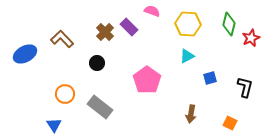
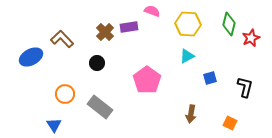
purple rectangle: rotated 54 degrees counterclockwise
blue ellipse: moved 6 px right, 3 px down
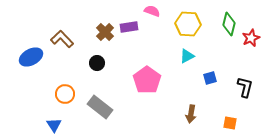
orange square: rotated 16 degrees counterclockwise
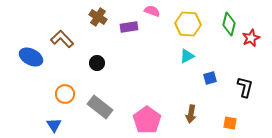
brown cross: moved 7 px left, 15 px up; rotated 12 degrees counterclockwise
blue ellipse: rotated 55 degrees clockwise
pink pentagon: moved 40 px down
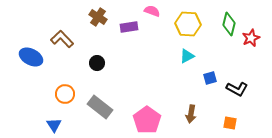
black L-shape: moved 8 px left, 2 px down; rotated 105 degrees clockwise
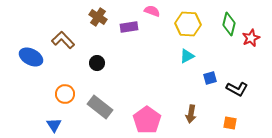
brown L-shape: moved 1 px right, 1 px down
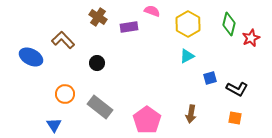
yellow hexagon: rotated 25 degrees clockwise
orange square: moved 5 px right, 5 px up
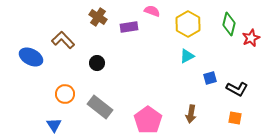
pink pentagon: moved 1 px right
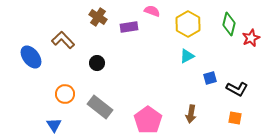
blue ellipse: rotated 25 degrees clockwise
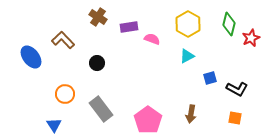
pink semicircle: moved 28 px down
gray rectangle: moved 1 px right, 2 px down; rotated 15 degrees clockwise
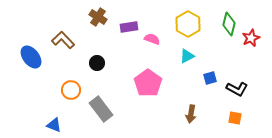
orange circle: moved 6 px right, 4 px up
pink pentagon: moved 37 px up
blue triangle: rotated 35 degrees counterclockwise
